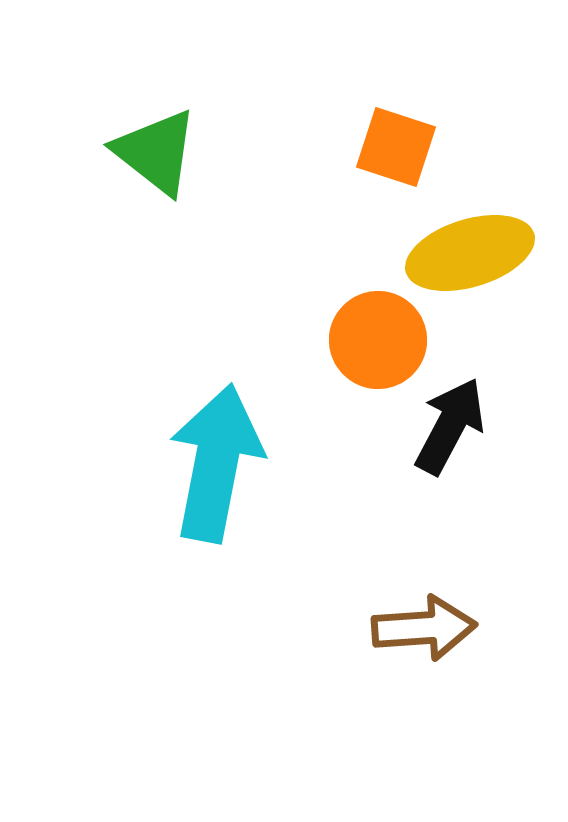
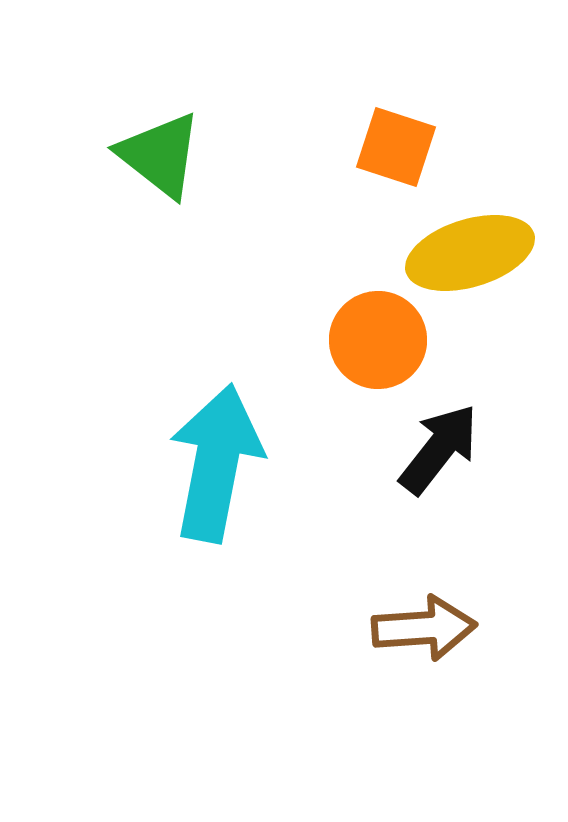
green triangle: moved 4 px right, 3 px down
black arrow: moved 11 px left, 23 px down; rotated 10 degrees clockwise
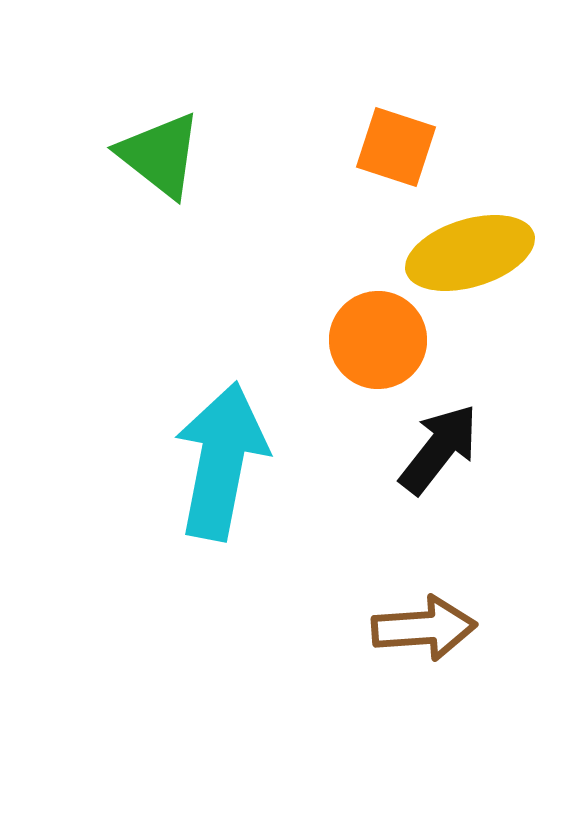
cyan arrow: moved 5 px right, 2 px up
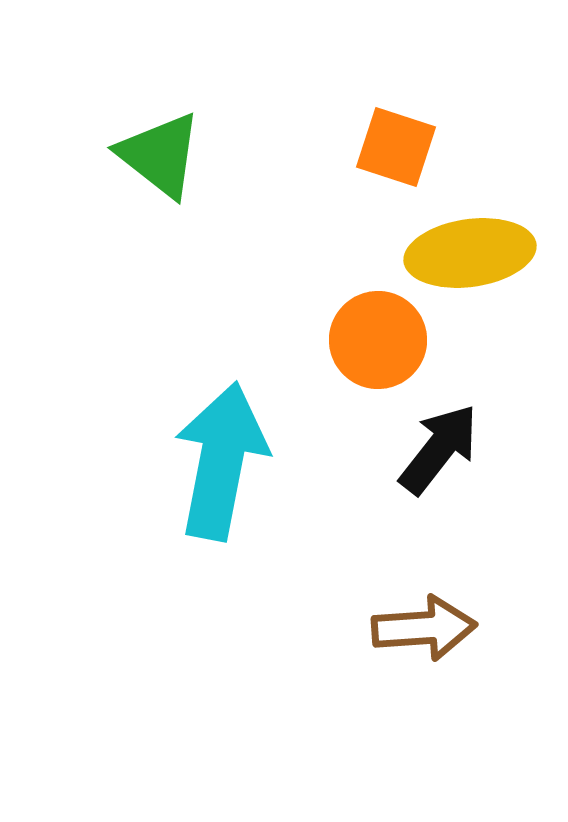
yellow ellipse: rotated 9 degrees clockwise
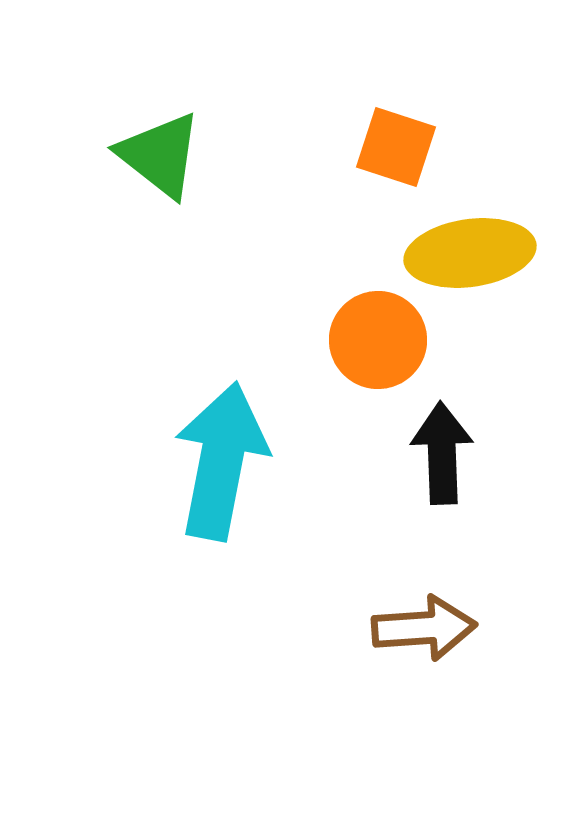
black arrow: moved 3 px right, 4 px down; rotated 40 degrees counterclockwise
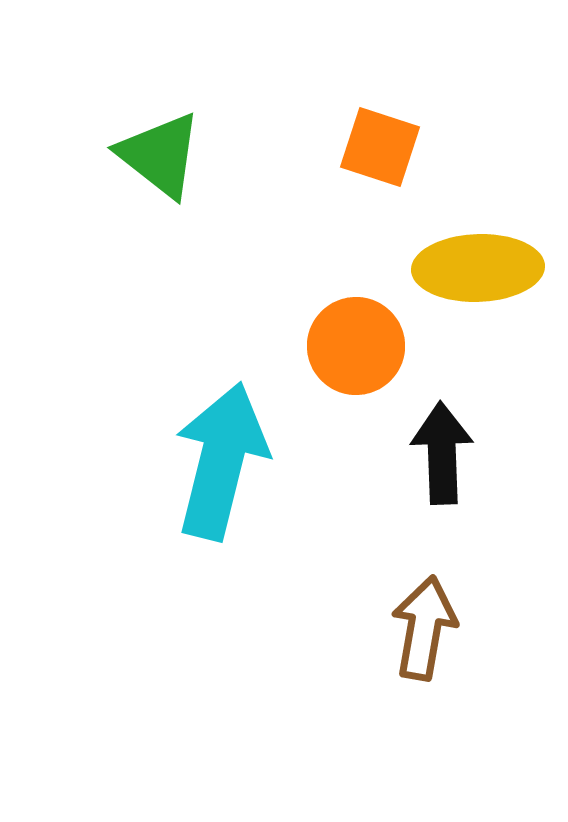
orange square: moved 16 px left
yellow ellipse: moved 8 px right, 15 px down; rotated 6 degrees clockwise
orange circle: moved 22 px left, 6 px down
cyan arrow: rotated 3 degrees clockwise
brown arrow: rotated 76 degrees counterclockwise
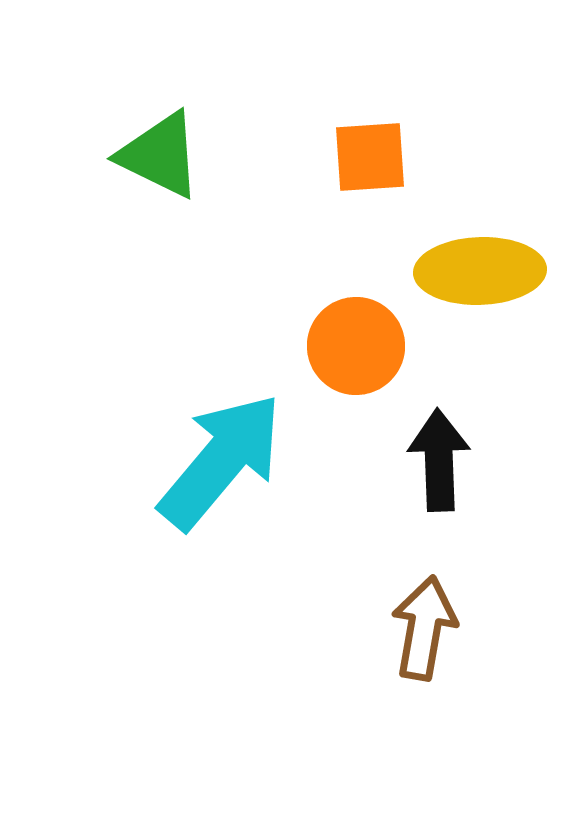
orange square: moved 10 px left, 10 px down; rotated 22 degrees counterclockwise
green triangle: rotated 12 degrees counterclockwise
yellow ellipse: moved 2 px right, 3 px down
black arrow: moved 3 px left, 7 px down
cyan arrow: rotated 26 degrees clockwise
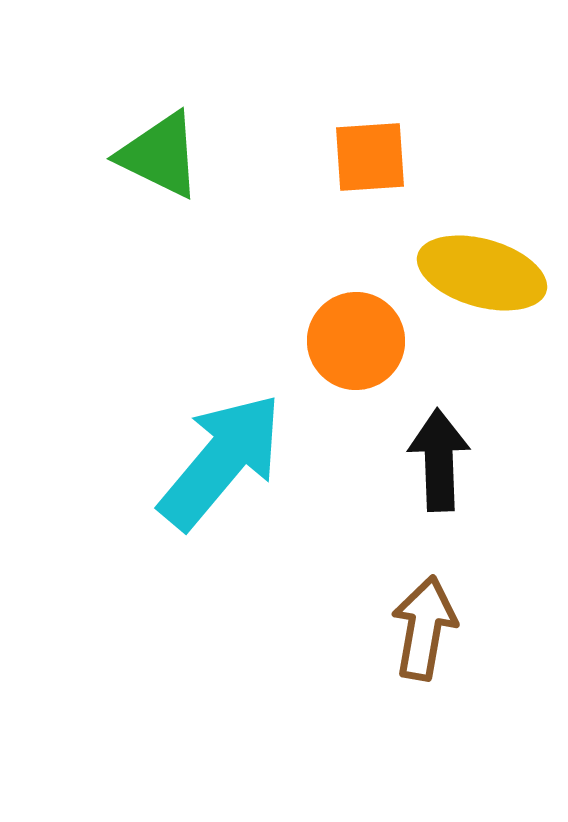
yellow ellipse: moved 2 px right, 2 px down; rotated 18 degrees clockwise
orange circle: moved 5 px up
